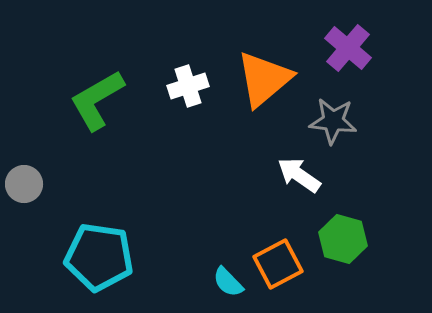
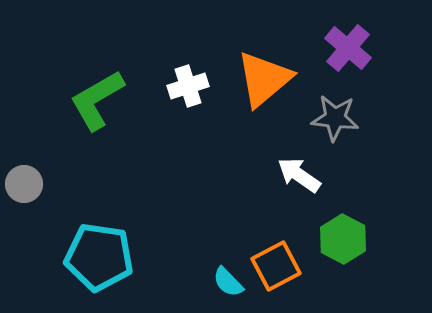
gray star: moved 2 px right, 3 px up
green hexagon: rotated 12 degrees clockwise
orange square: moved 2 px left, 2 px down
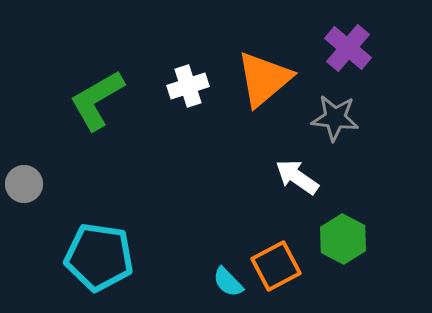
white arrow: moved 2 px left, 2 px down
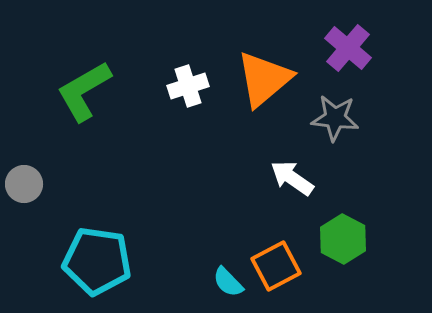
green L-shape: moved 13 px left, 9 px up
white arrow: moved 5 px left, 1 px down
cyan pentagon: moved 2 px left, 4 px down
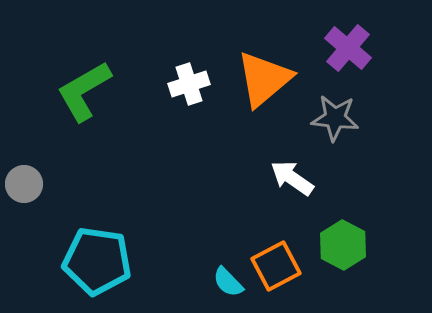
white cross: moved 1 px right, 2 px up
green hexagon: moved 6 px down
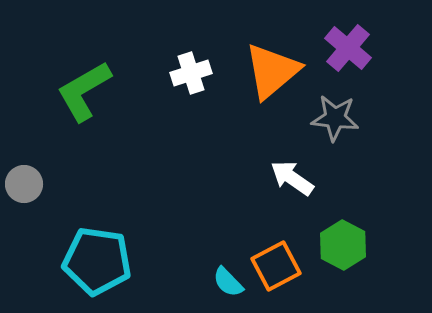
orange triangle: moved 8 px right, 8 px up
white cross: moved 2 px right, 11 px up
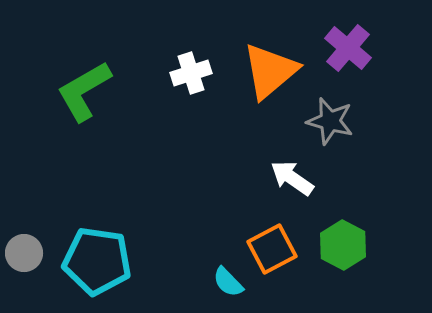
orange triangle: moved 2 px left
gray star: moved 5 px left, 3 px down; rotated 9 degrees clockwise
gray circle: moved 69 px down
orange square: moved 4 px left, 17 px up
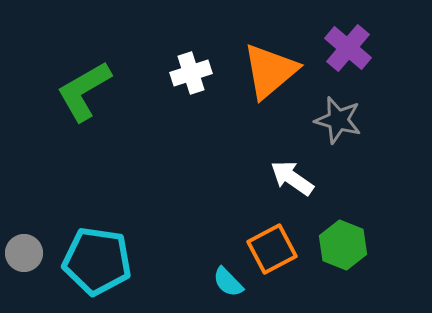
gray star: moved 8 px right, 1 px up
green hexagon: rotated 6 degrees counterclockwise
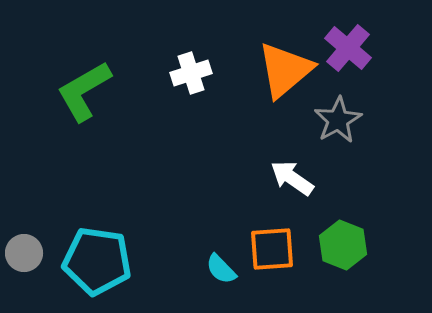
orange triangle: moved 15 px right, 1 px up
gray star: rotated 27 degrees clockwise
orange square: rotated 24 degrees clockwise
cyan semicircle: moved 7 px left, 13 px up
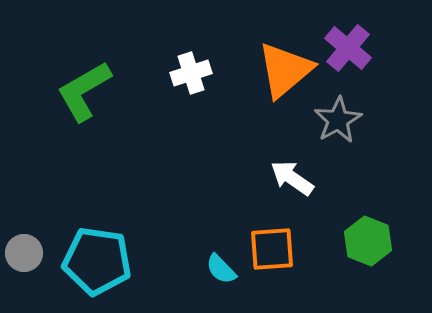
green hexagon: moved 25 px right, 4 px up
